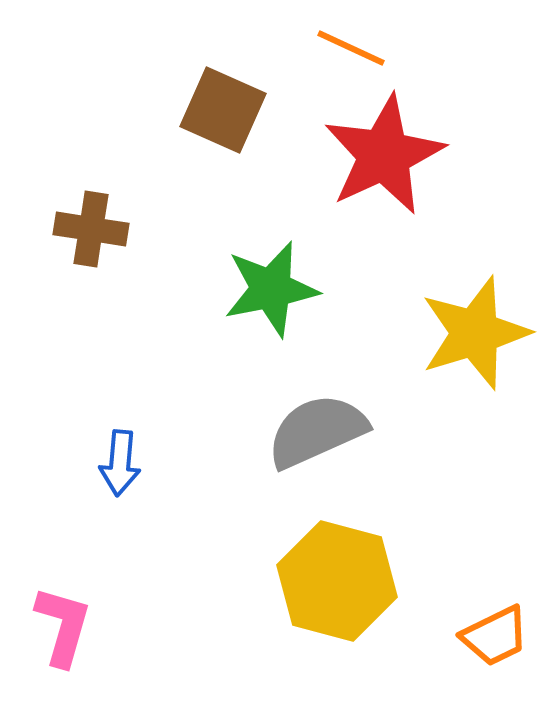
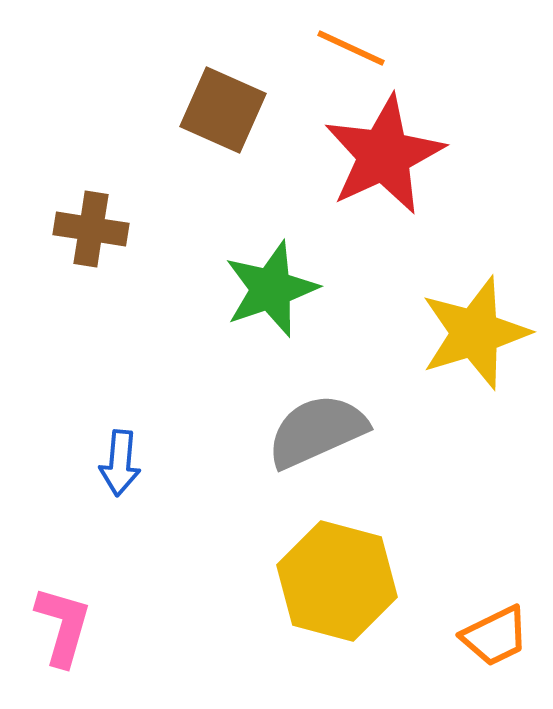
green star: rotated 8 degrees counterclockwise
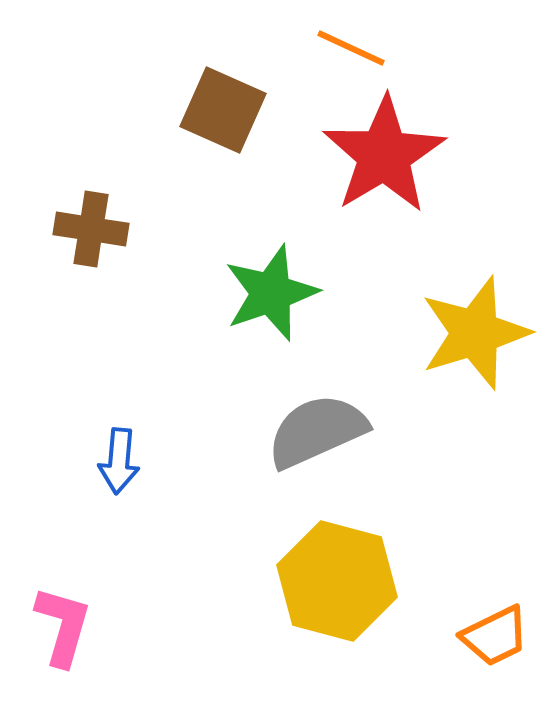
red star: rotated 6 degrees counterclockwise
green star: moved 4 px down
blue arrow: moved 1 px left, 2 px up
